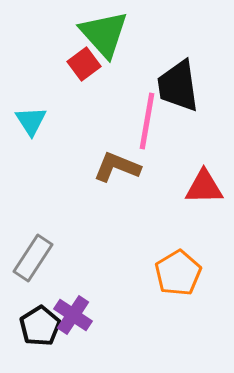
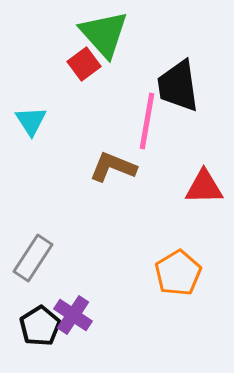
brown L-shape: moved 4 px left
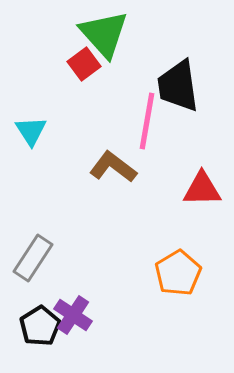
cyan triangle: moved 10 px down
brown L-shape: rotated 15 degrees clockwise
red triangle: moved 2 px left, 2 px down
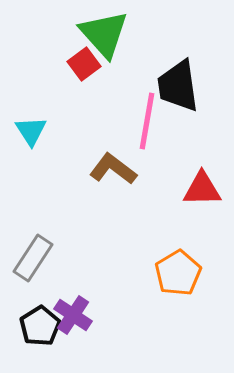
brown L-shape: moved 2 px down
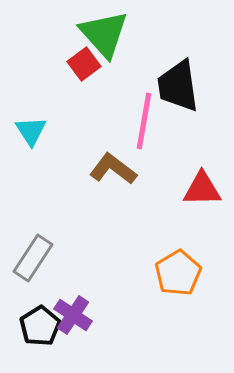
pink line: moved 3 px left
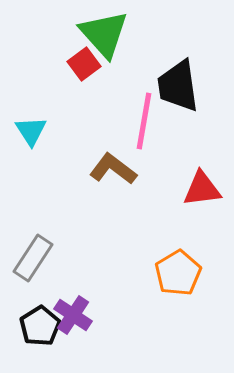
red triangle: rotated 6 degrees counterclockwise
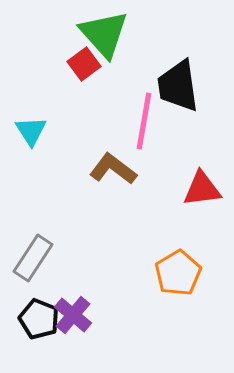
purple cross: rotated 6 degrees clockwise
black pentagon: moved 1 px left, 7 px up; rotated 18 degrees counterclockwise
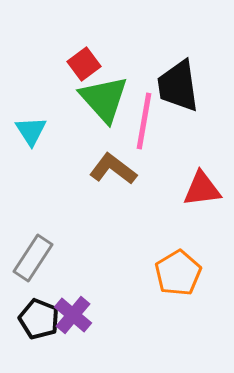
green triangle: moved 65 px down
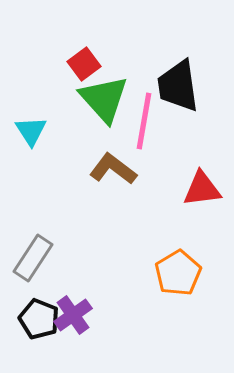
purple cross: rotated 15 degrees clockwise
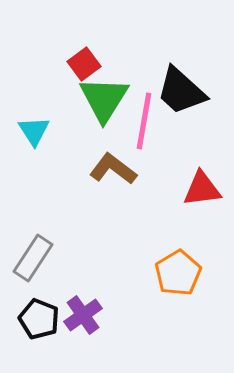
black trapezoid: moved 3 px right, 5 px down; rotated 40 degrees counterclockwise
green triangle: rotated 14 degrees clockwise
cyan triangle: moved 3 px right
purple cross: moved 10 px right
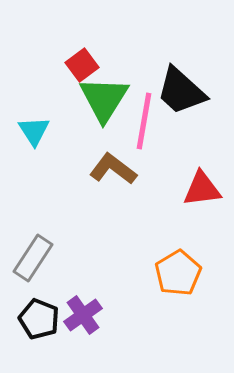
red square: moved 2 px left, 1 px down
